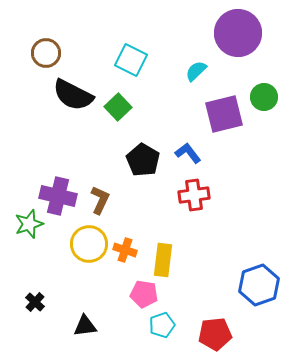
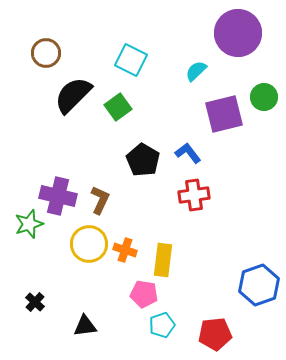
black semicircle: rotated 108 degrees clockwise
green square: rotated 8 degrees clockwise
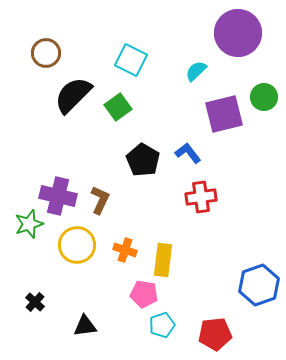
red cross: moved 7 px right, 2 px down
yellow circle: moved 12 px left, 1 px down
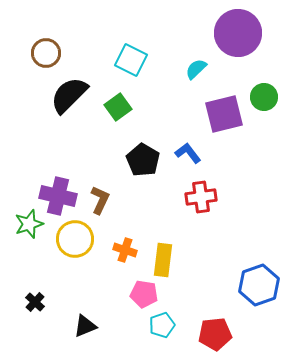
cyan semicircle: moved 2 px up
black semicircle: moved 4 px left
yellow circle: moved 2 px left, 6 px up
black triangle: rotated 15 degrees counterclockwise
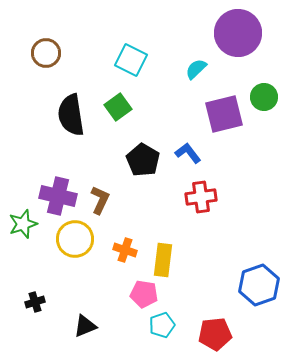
black semicircle: moved 2 px right, 20 px down; rotated 54 degrees counterclockwise
green star: moved 6 px left
black cross: rotated 30 degrees clockwise
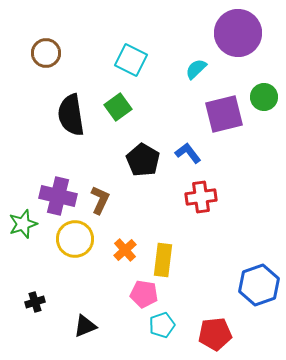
orange cross: rotated 30 degrees clockwise
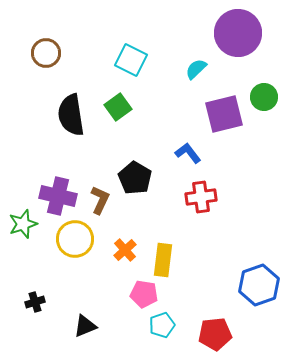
black pentagon: moved 8 px left, 18 px down
